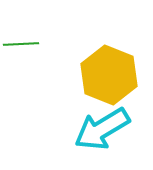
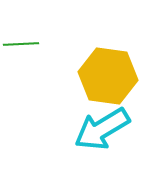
yellow hexagon: moved 1 px left, 1 px down; rotated 14 degrees counterclockwise
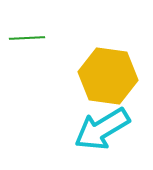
green line: moved 6 px right, 6 px up
